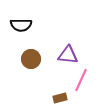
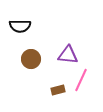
black semicircle: moved 1 px left, 1 px down
brown rectangle: moved 2 px left, 8 px up
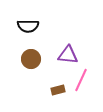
black semicircle: moved 8 px right
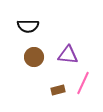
brown circle: moved 3 px right, 2 px up
pink line: moved 2 px right, 3 px down
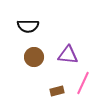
brown rectangle: moved 1 px left, 1 px down
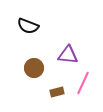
black semicircle: rotated 20 degrees clockwise
brown circle: moved 11 px down
brown rectangle: moved 1 px down
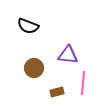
pink line: rotated 20 degrees counterclockwise
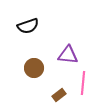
black semicircle: rotated 40 degrees counterclockwise
brown rectangle: moved 2 px right, 3 px down; rotated 24 degrees counterclockwise
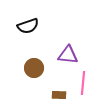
brown rectangle: rotated 40 degrees clockwise
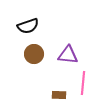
brown circle: moved 14 px up
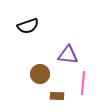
brown circle: moved 6 px right, 20 px down
brown rectangle: moved 2 px left, 1 px down
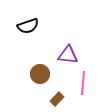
brown rectangle: moved 3 px down; rotated 48 degrees counterclockwise
